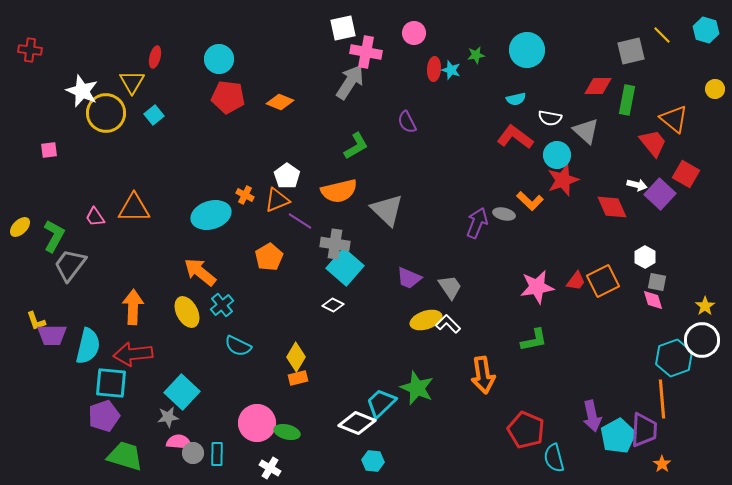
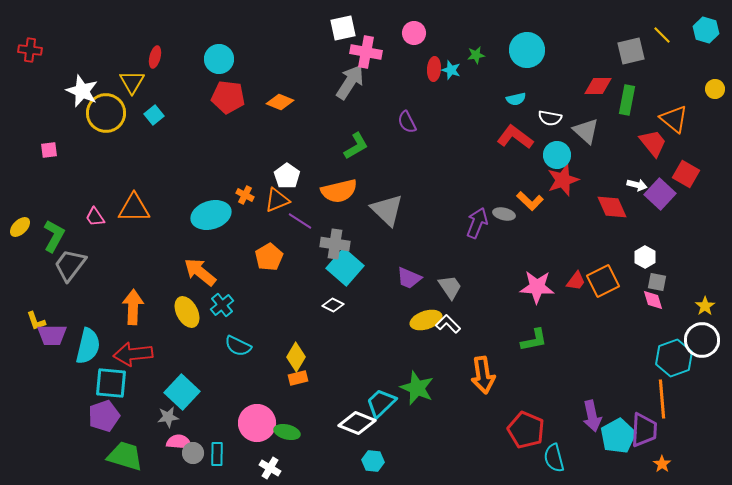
pink star at (537, 287): rotated 12 degrees clockwise
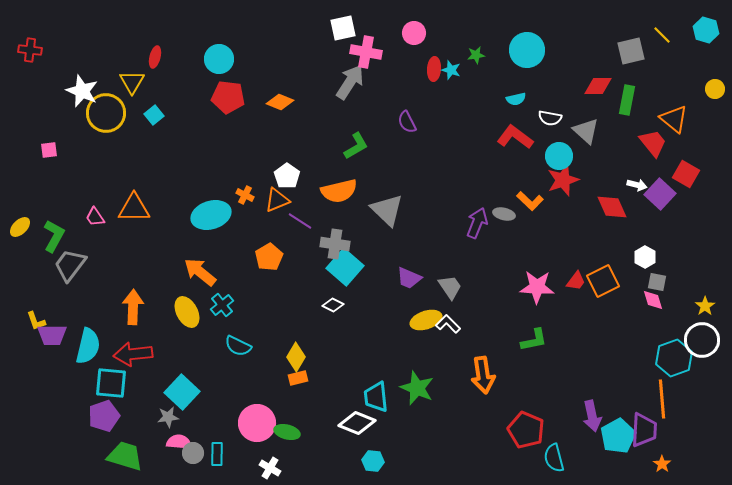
cyan circle at (557, 155): moved 2 px right, 1 px down
cyan trapezoid at (381, 403): moved 5 px left, 6 px up; rotated 52 degrees counterclockwise
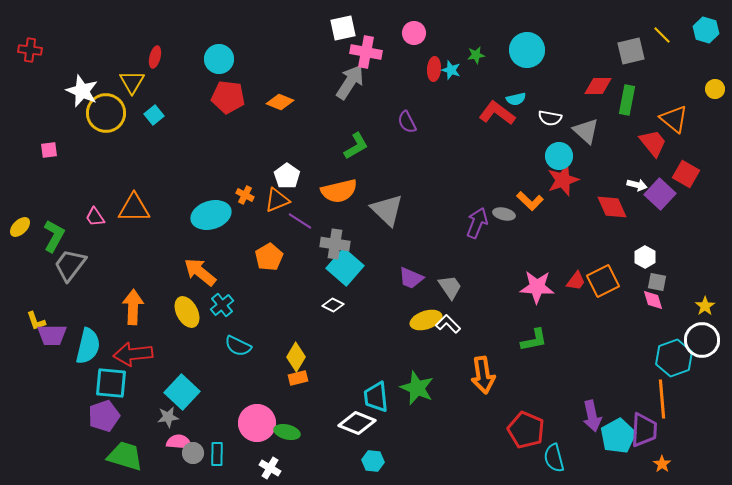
red L-shape at (515, 137): moved 18 px left, 24 px up
purple trapezoid at (409, 278): moved 2 px right
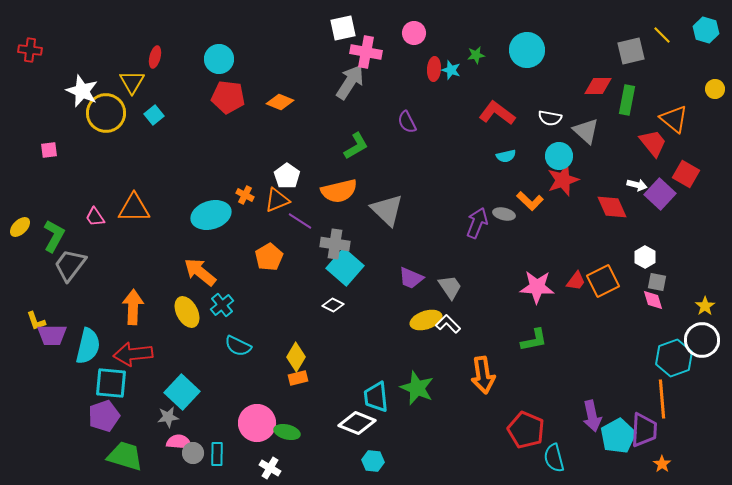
cyan semicircle at (516, 99): moved 10 px left, 57 px down
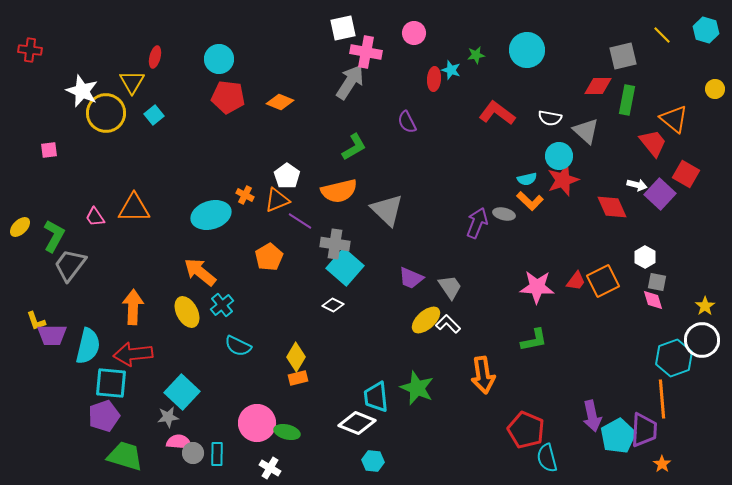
gray square at (631, 51): moved 8 px left, 5 px down
red ellipse at (434, 69): moved 10 px down
green L-shape at (356, 146): moved 2 px left, 1 px down
cyan semicircle at (506, 156): moved 21 px right, 23 px down
yellow ellipse at (426, 320): rotated 24 degrees counterclockwise
cyan semicircle at (554, 458): moved 7 px left
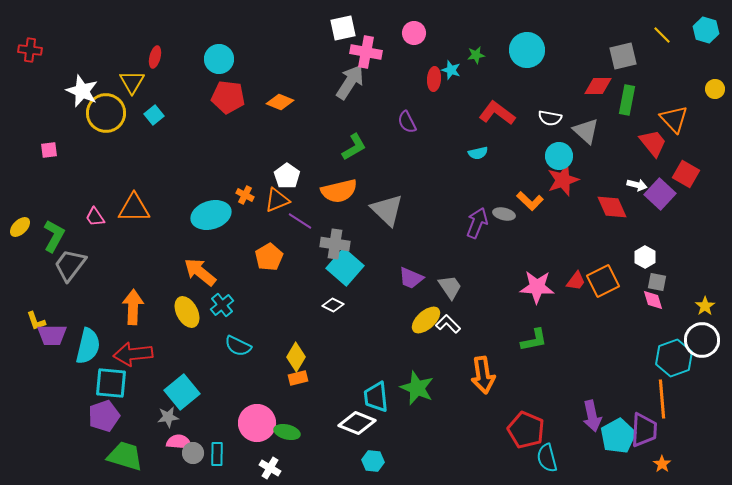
orange triangle at (674, 119): rotated 8 degrees clockwise
cyan semicircle at (527, 179): moved 49 px left, 26 px up
cyan square at (182, 392): rotated 8 degrees clockwise
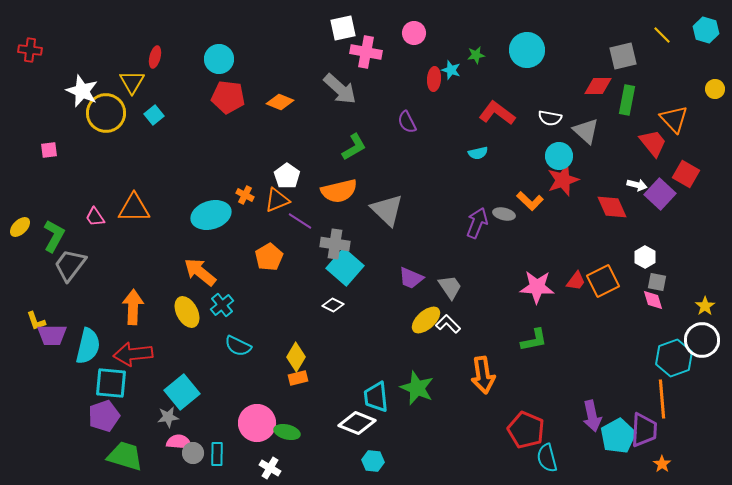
gray arrow at (350, 82): moved 10 px left, 7 px down; rotated 99 degrees clockwise
